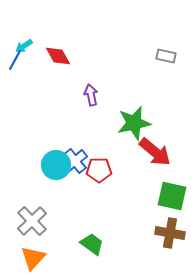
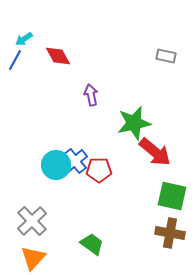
cyan arrow: moved 7 px up
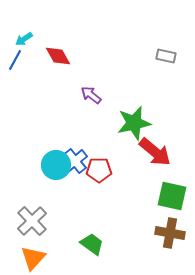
purple arrow: rotated 40 degrees counterclockwise
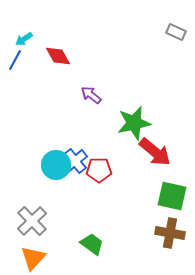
gray rectangle: moved 10 px right, 24 px up; rotated 12 degrees clockwise
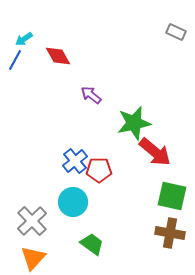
cyan circle: moved 17 px right, 37 px down
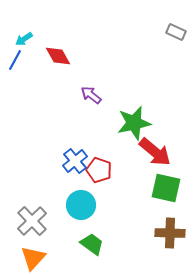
red pentagon: rotated 20 degrees clockwise
green square: moved 6 px left, 8 px up
cyan circle: moved 8 px right, 3 px down
brown cross: rotated 8 degrees counterclockwise
